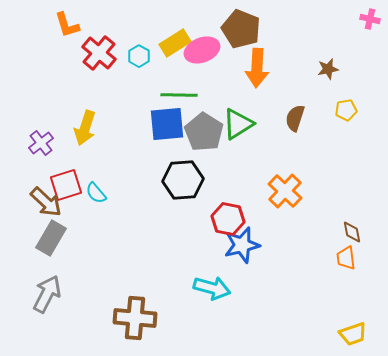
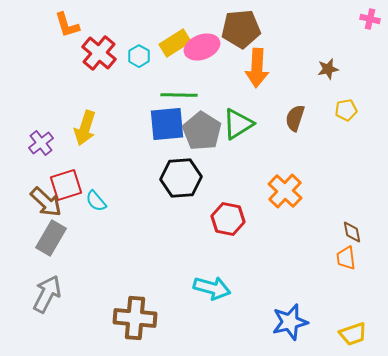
brown pentagon: rotated 27 degrees counterclockwise
pink ellipse: moved 3 px up
gray pentagon: moved 2 px left, 1 px up
black hexagon: moved 2 px left, 2 px up
cyan semicircle: moved 8 px down
blue star: moved 48 px right, 77 px down
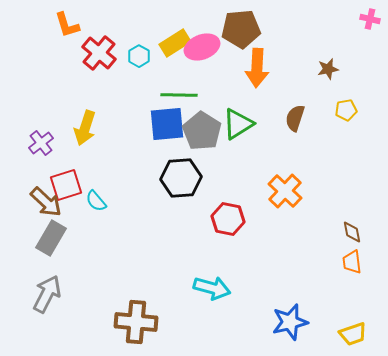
orange trapezoid: moved 6 px right, 4 px down
brown cross: moved 1 px right, 4 px down
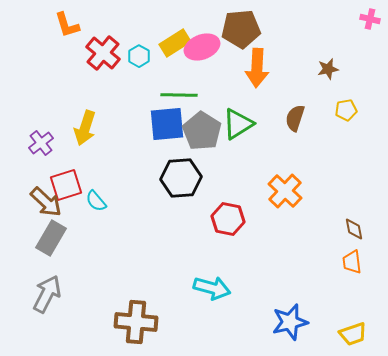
red cross: moved 4 px right
brown diamond: moved 2 px right, 3 px up
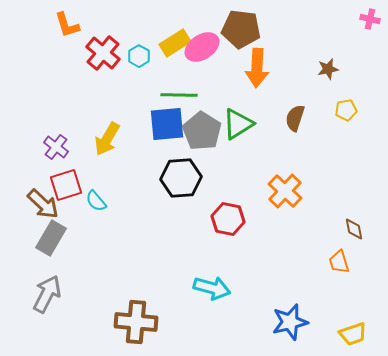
brown pentagon: rotated 12 degrees clockwise
pink ellipse: rotated 12 degrees counterclockwise
yellow arrow: moved 22 px right, 11 px down; rotated 12 degrees clockwise
purple cross: moved 15 px right, 4 px down; rotated 15 degrees counterclockwise
brown arrow: moved 3 px left, 2 px down
orange trapezoid: moved 13 px left; rotated 10 degrees counterclockwise
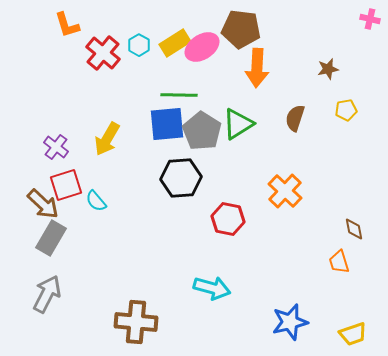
cyan hexagon: moved 11 px up
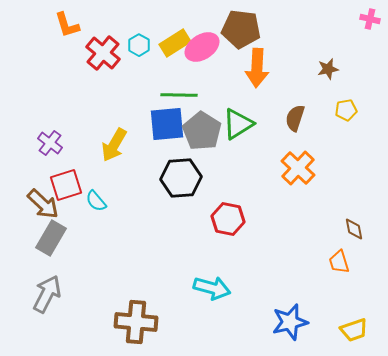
yellow arrow: moved 7 px right, 6 px down
purple cross: moved 6 px left, 4 px up
orange cross: moved 13 px right, 23 px up
yellow trapezoid: moved 1 px right, 4 px up
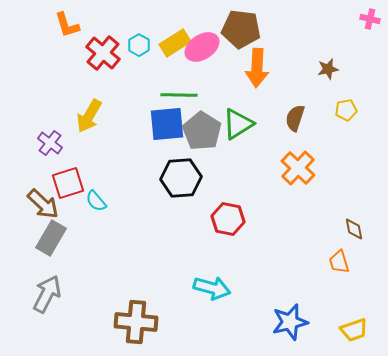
yellow arrow: moved 25 px left, 29 px up
red square: moved 2 px right, 2 px up
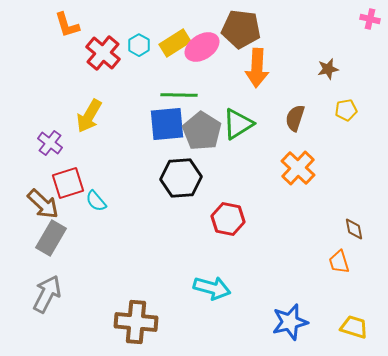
yellow trapezoid: moved 3 px up; rotated 144 degrees counterclockwise
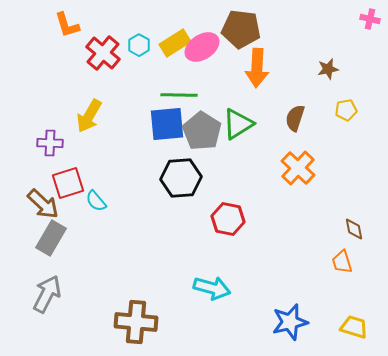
purple cross: rotated 35 degrees counterclockwise
orange trapezoid: moved 3 px right
